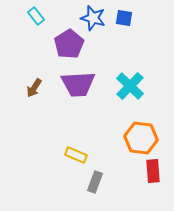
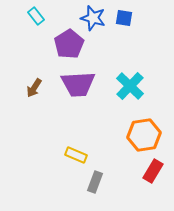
orange hexagon: moved 3 px right, 3 px up; rotated 16 degrees counterclockwise
red rectangle: rotated 35 degrees clockwise
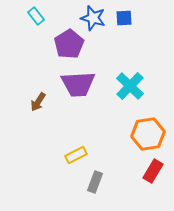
blue square: rotated 12 degrees counterclockwise
brown arrow: moved 4 px right, 14 px down
orange hexagon: moved 4 px right, 1 px up
yellow rectangle: rotated 50 degrees counterclockwise
